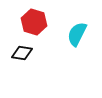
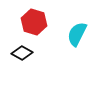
black diamond: rotated 20 degrees clockwise
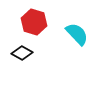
cyan semicircle: rotated 110 degrees clockwise
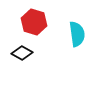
cyan semicircle: rotated 35 degrees clockwise
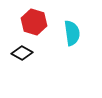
cyan semicircle: moved 5 px left, 1 px up
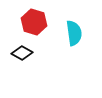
cyan semicircle: moved 2 px right
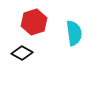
red hexagon: rotated 25 degrees clockwise
